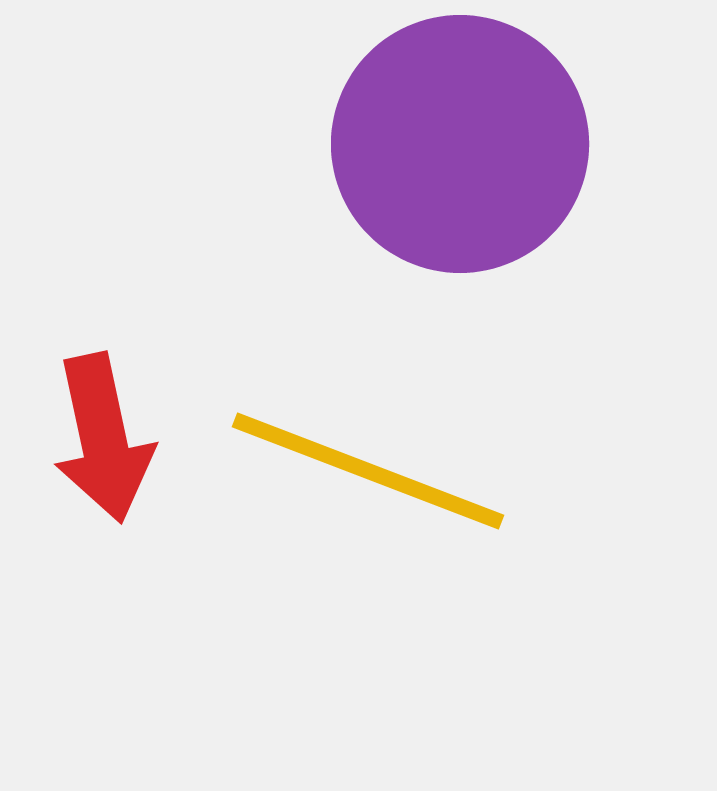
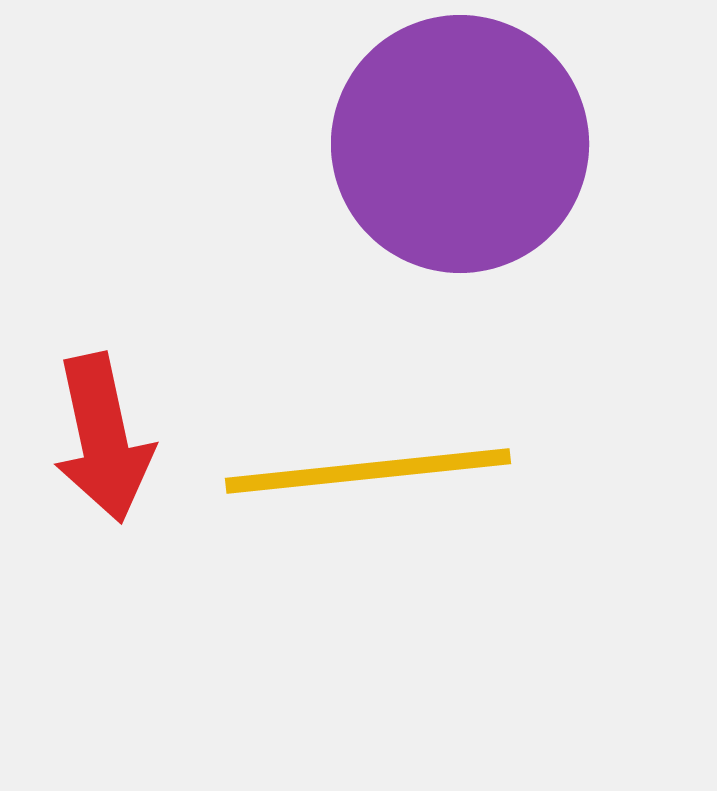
yellow line: rotated 27 degrees counterclockwise
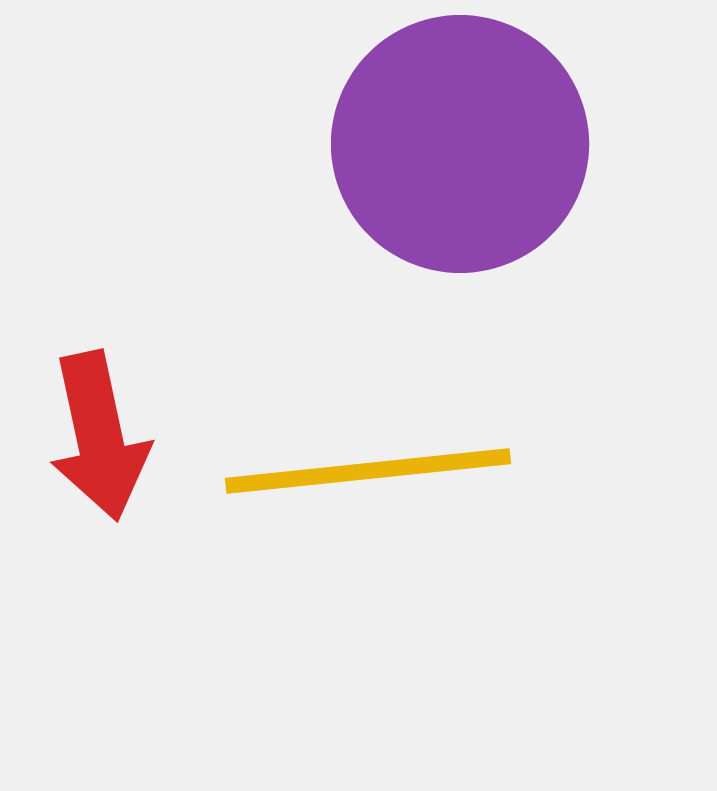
red arrow: moved 4 px left, 2 px up
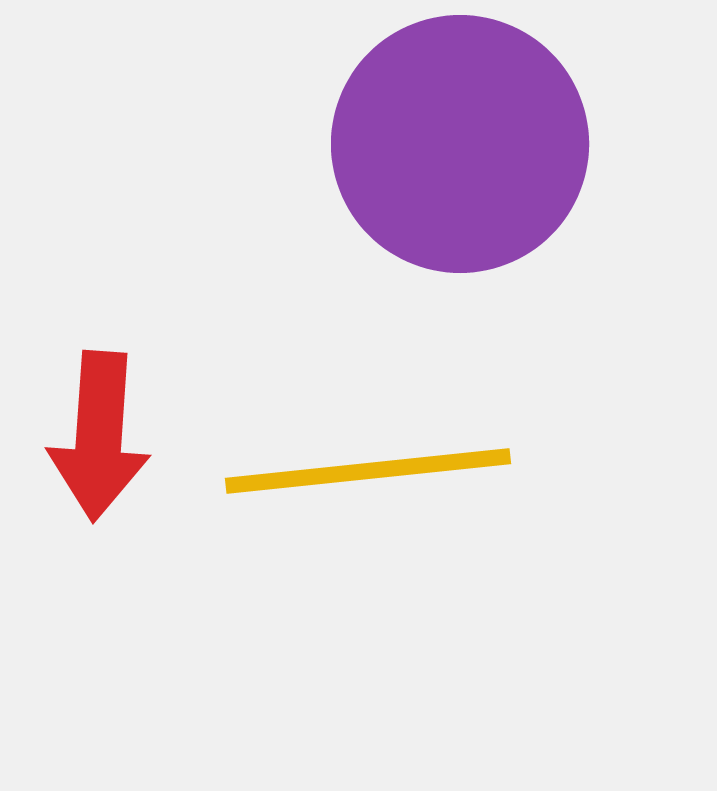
red arrow: rotated 16 degrees clockwise
